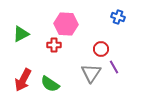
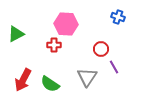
green triangle: moved 5 px left
gray triangle: moved 4 px left, 4 px down
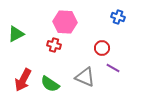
pink hexagon: moved 1 px left, 2 px up
red cross: rotated 16 degrees clockwise
red circle: moved 1 px right, 1 px up
purple line: moved 1 px left, 1 px down; rotated 32 degrees counterclockwise
gray triangle: moved 2 px left; rotated 40 degrees counterclockwise
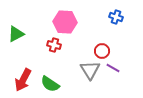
blue cross: moved 2 px left
red circle: moved 3 px down
gray triangle: moved 5 px right, 7 px up; rotated 35 degrees clockwise
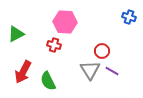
blue cross: moved 13 px right
purple line: moved 1 px left, 3 px down
red arrow: moved 8 px up
green semicircle: moved 2 px left, 3 px up; rotated 30 degrees clockwise
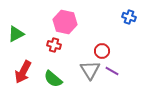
pink hexagon: rotated 10 degrees clockwise
green semicircle: moved 5 px right, 2 px up; rotated 24 degrees counterclockwise
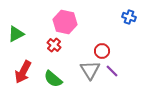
red cross: rotated 24 degrees clockwise
purple line: rotated 16 degrees clockwise
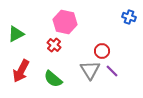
red arrow: moved 2 px left, 1 px up
